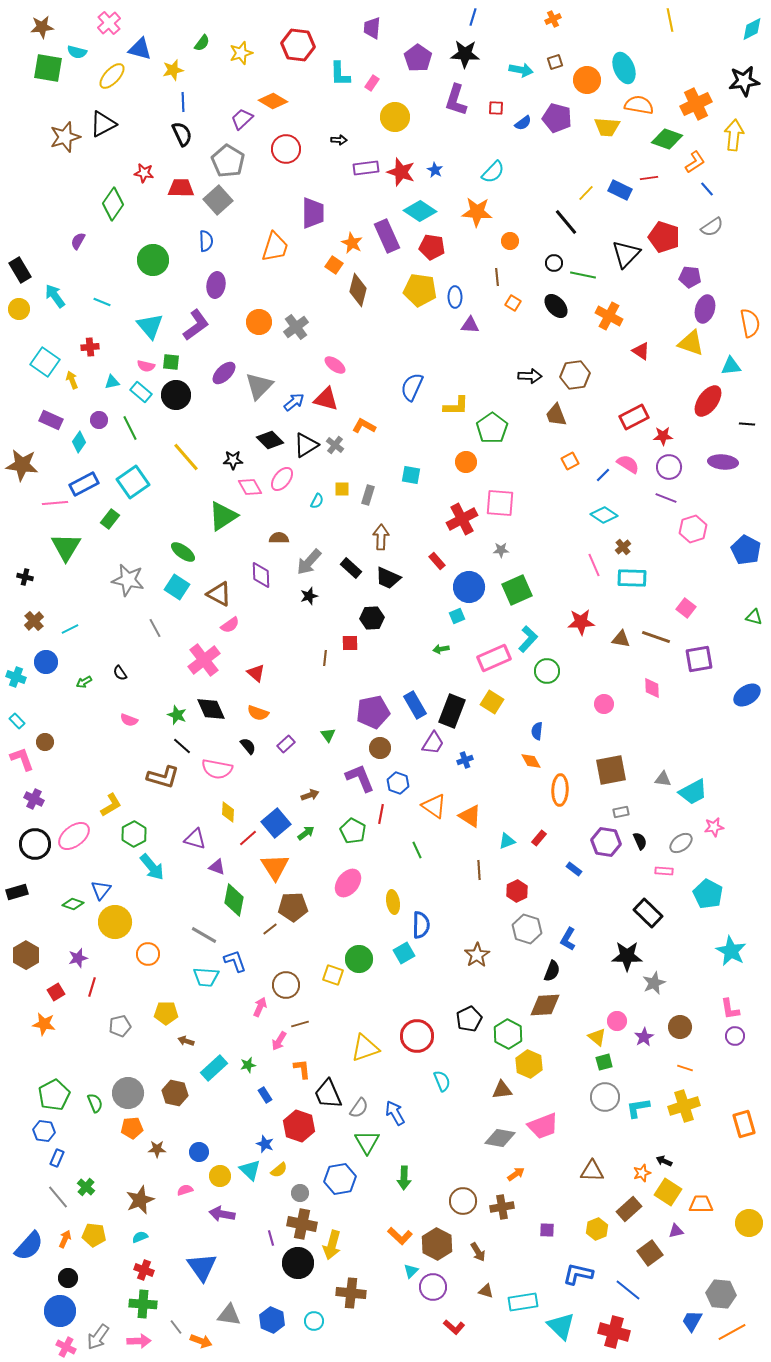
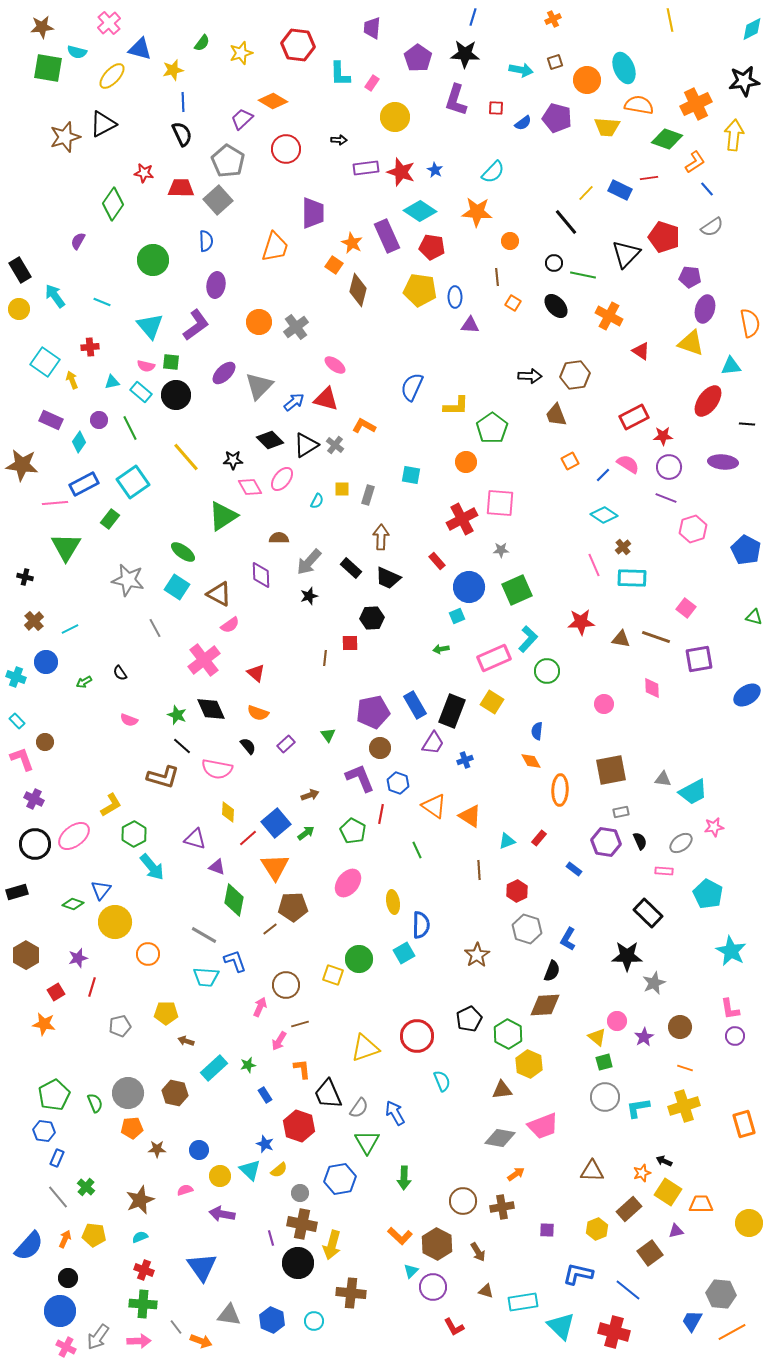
blue circle at (199, 1152): moved 2 px up
red L-shape at (454, 1327): rotated 20 degrees clockwise
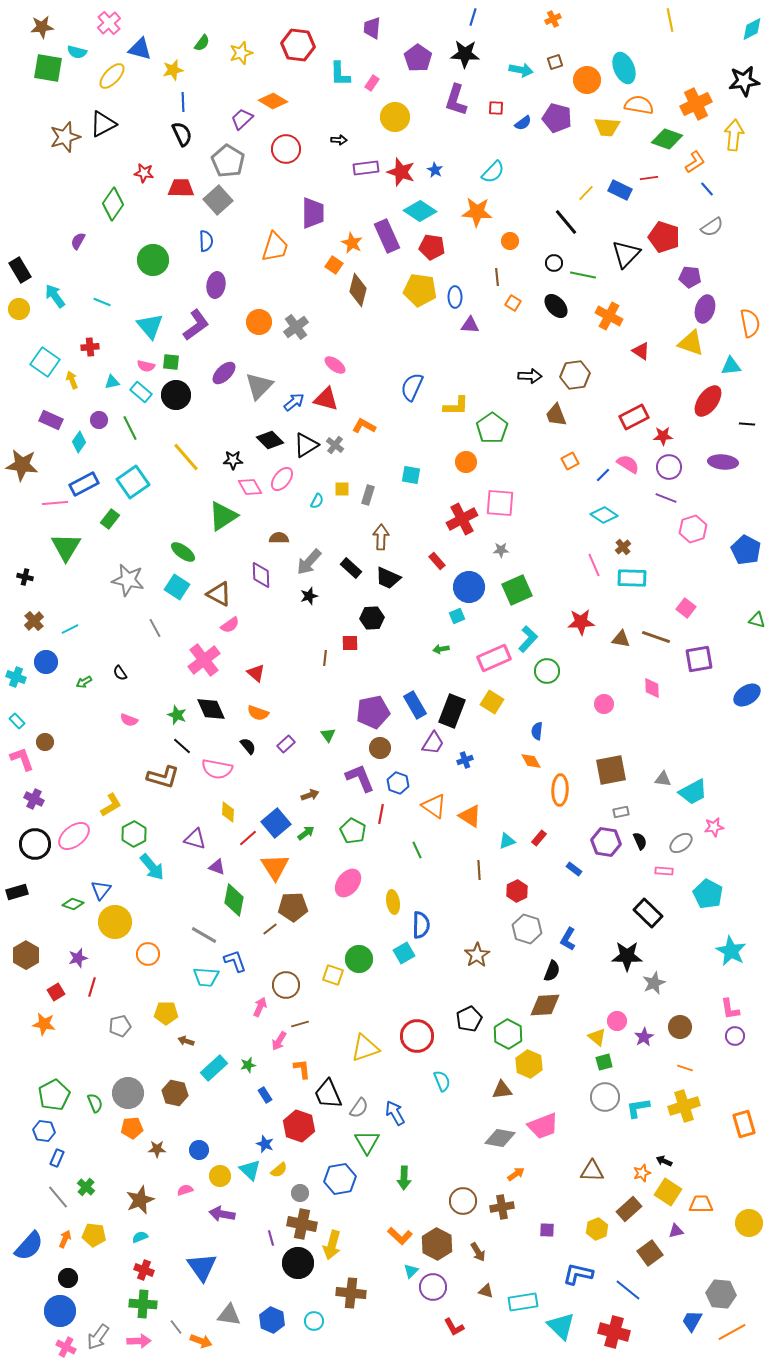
green triangle at (754, 617): moved 3 px right, 3 px down
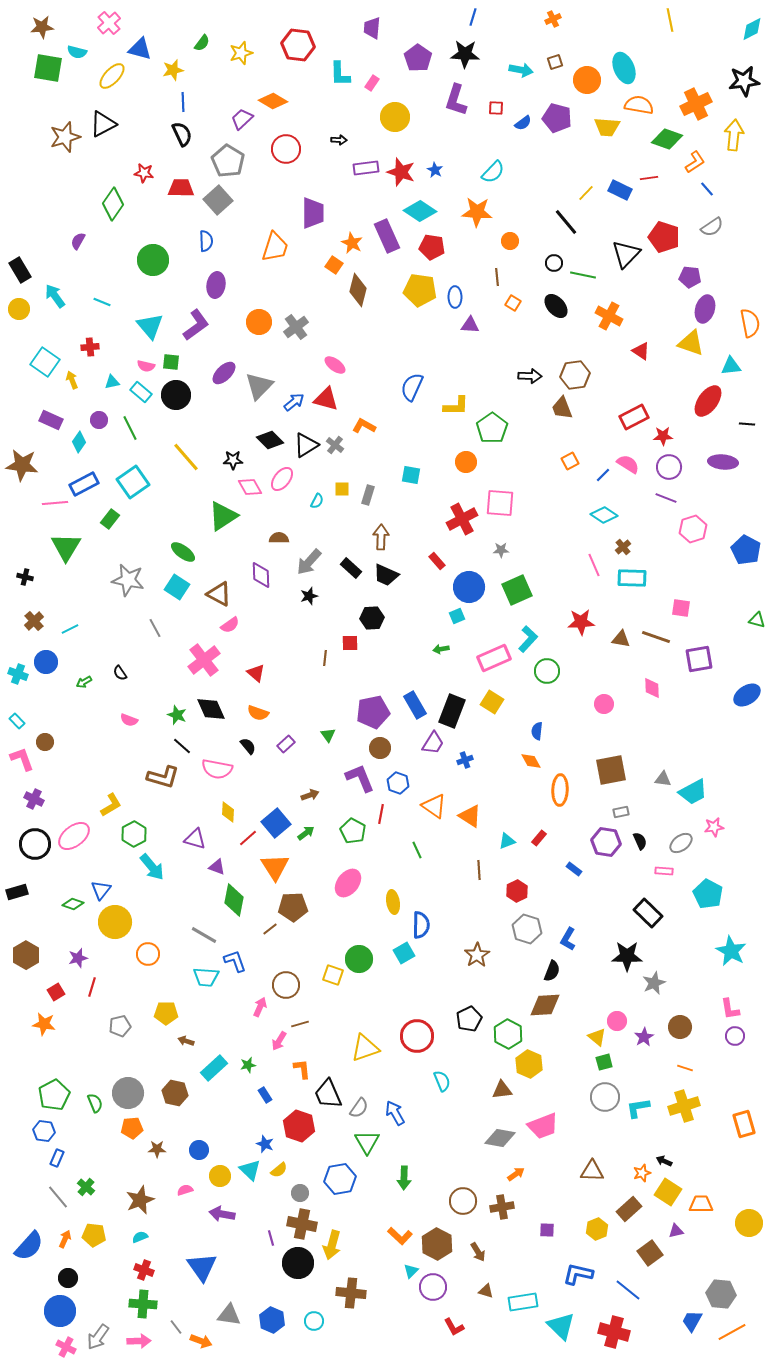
brown trapezoid at (556, 415): moved 6 px right, 7 px up
black trapezoid at (388, 578): moved 2 px left, 3 px up
pink square at (686, 608): moved 5 px left; rotated 30 degrees counterclockwise
cyan cross at (16, 677): moved 2 px right, 3 px up
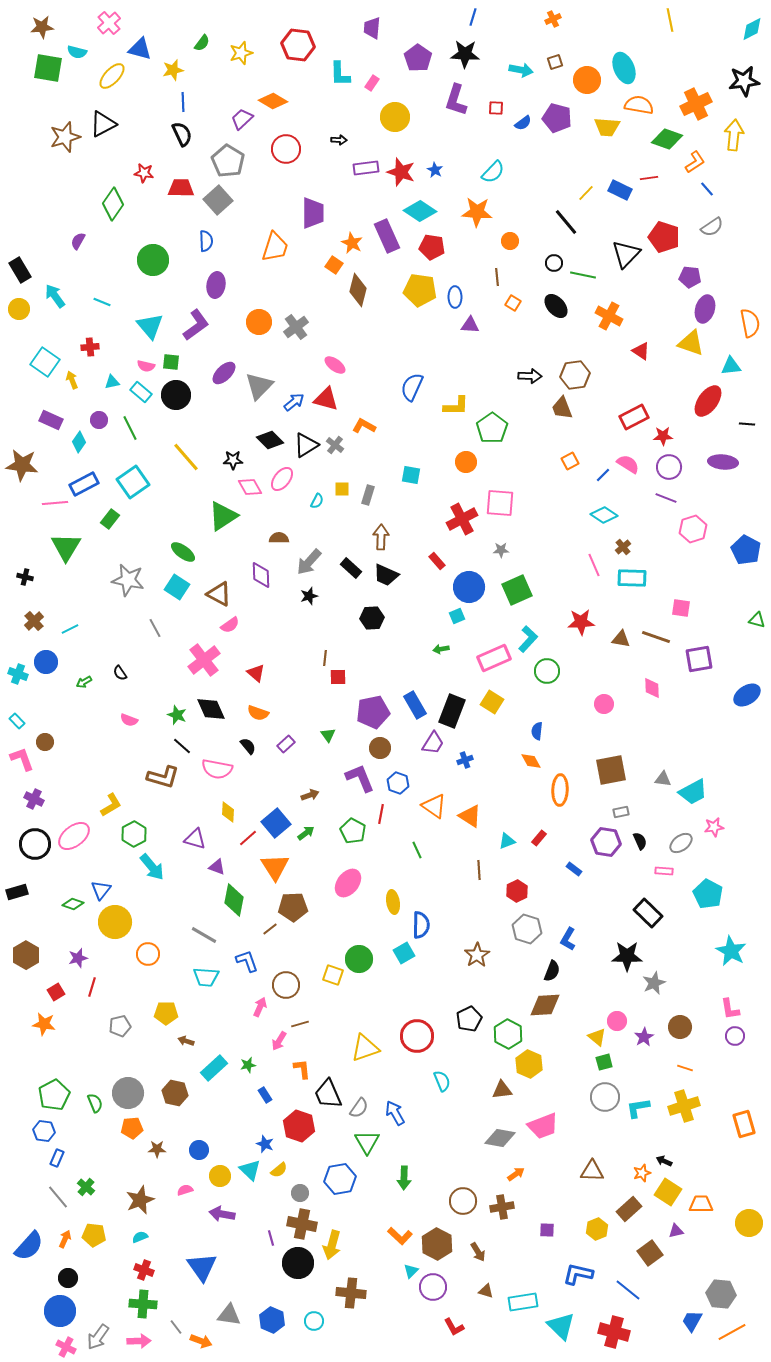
red square at (350, 643): moved 12 px left, 34 px down
blue L-shape at (235, 961): moved 12 px right
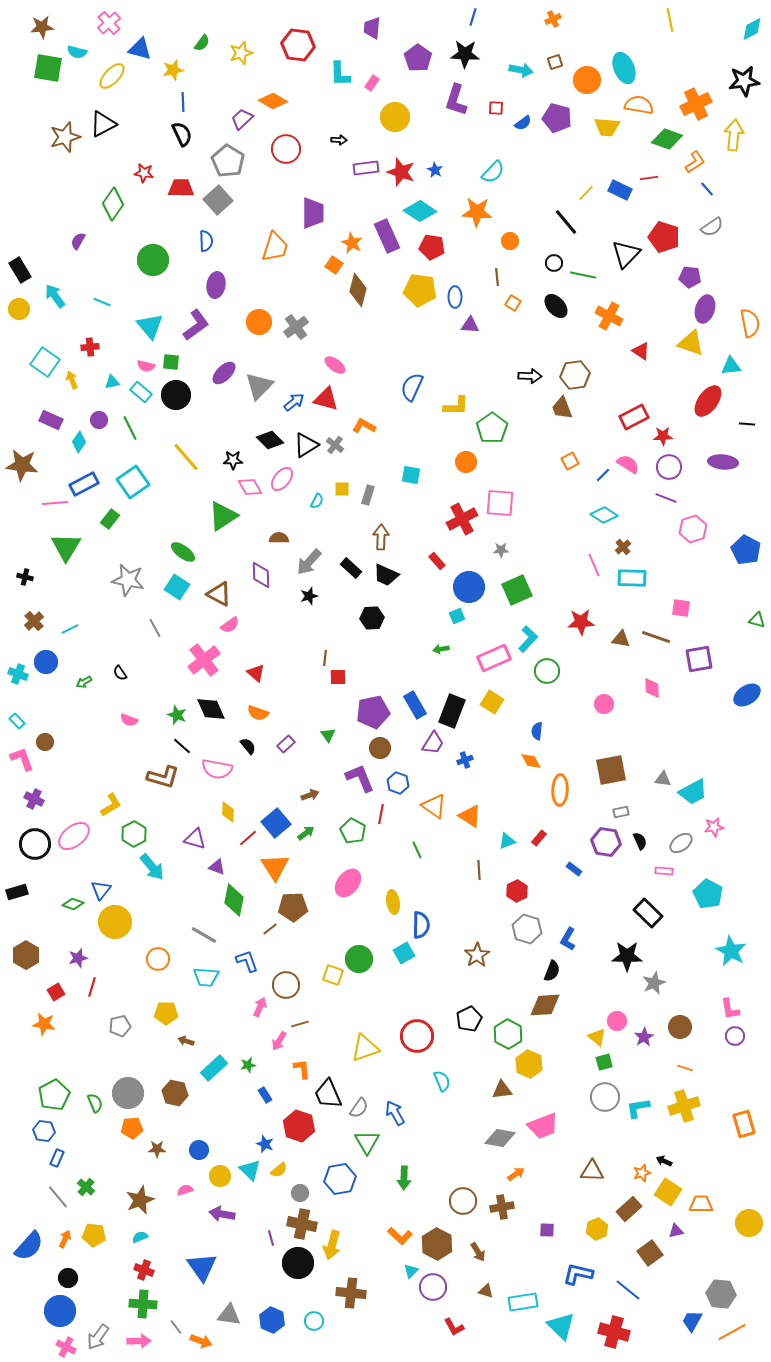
orange circle at (148, 954): moved 10 px right, 5 px down
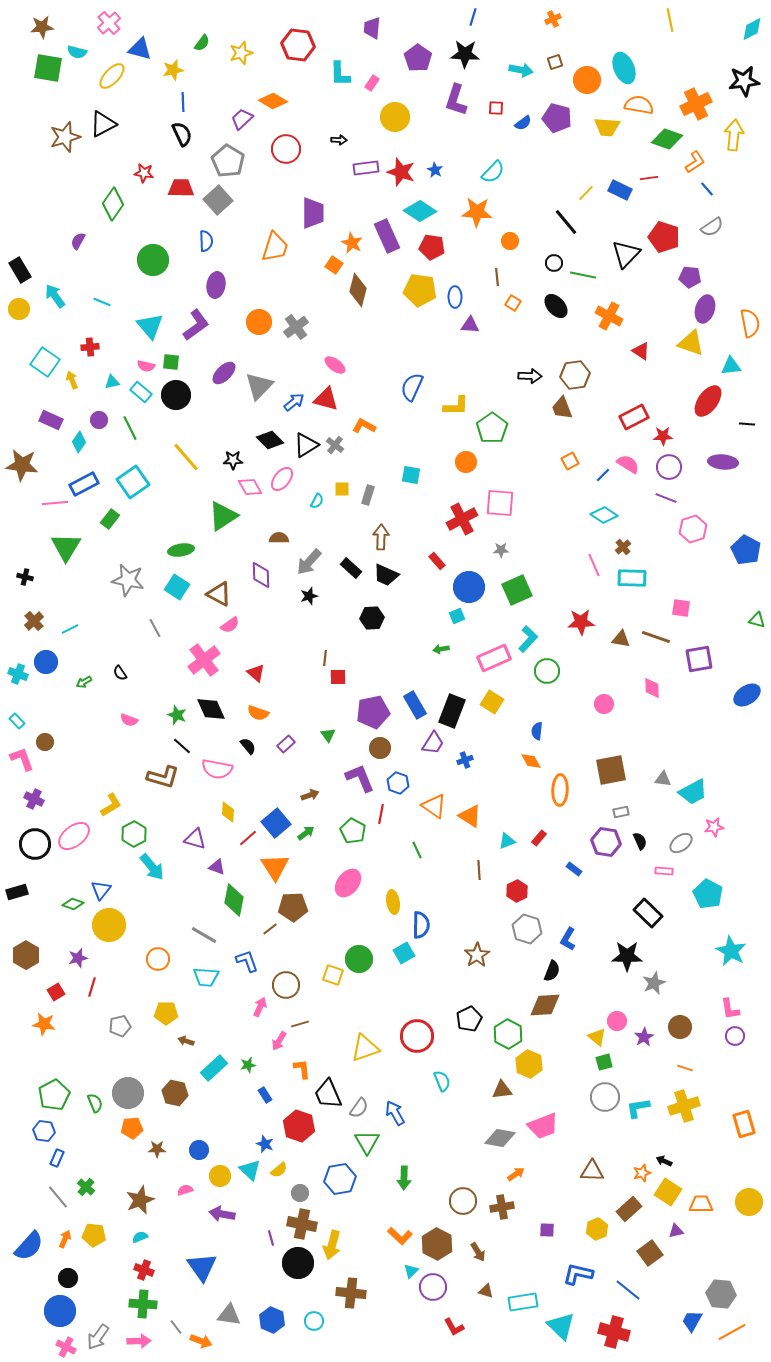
green ellipse at (183, 552): moved 2 px left, 2 px up; rotated 45 degrees counterclockwise
yellow circle at (115, 922): moved 6 px left, 3 px down
yellow circle at (749, 1223): moved 21 px up
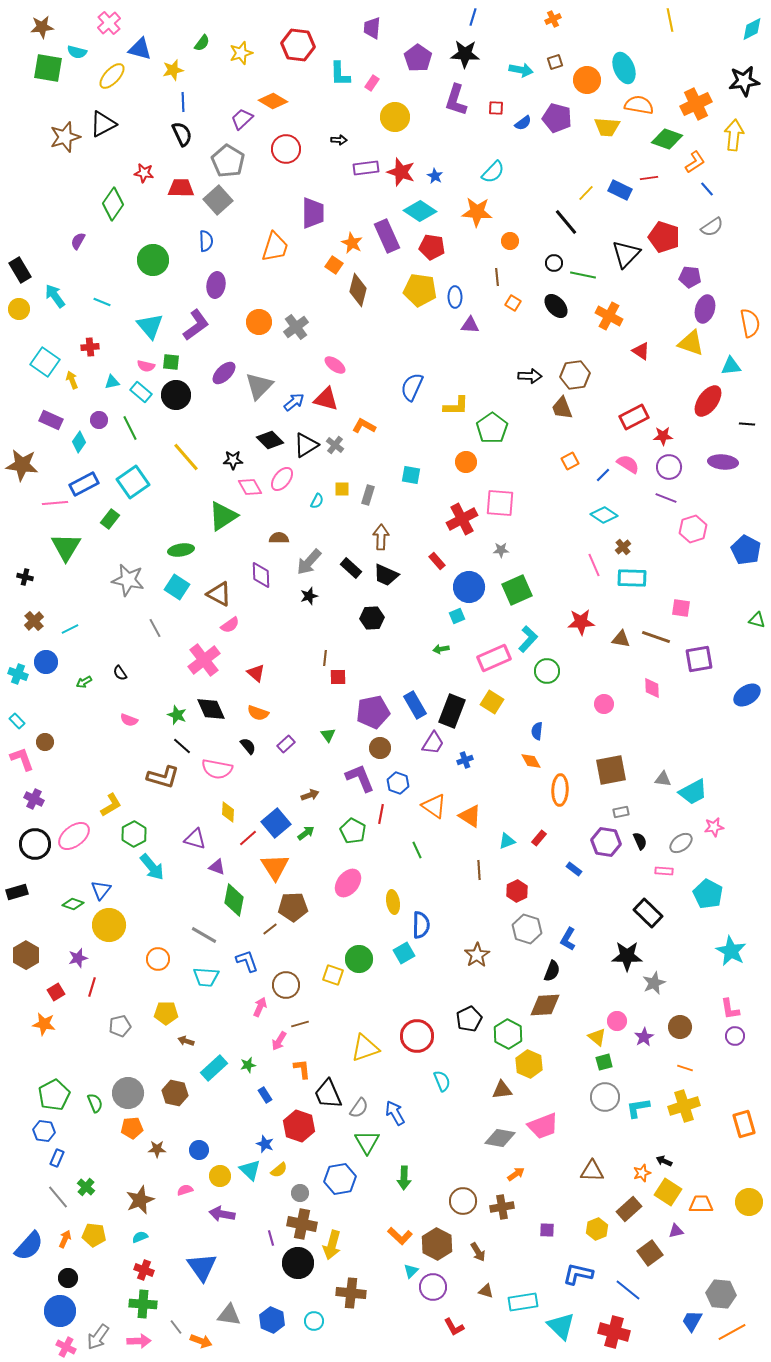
blue star at (435, 170): moved 6 px down
